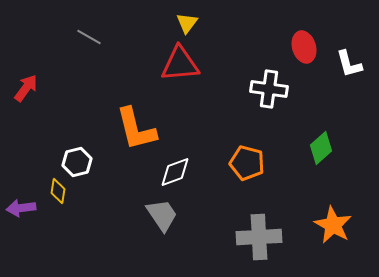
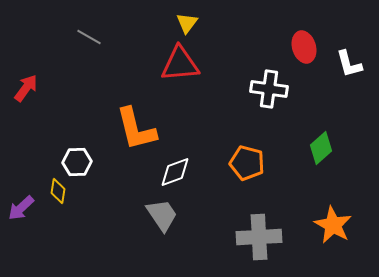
white hexagon: rotated 12 degrees clockwise
purple arrow: rotated 36 degrees counterclockwise
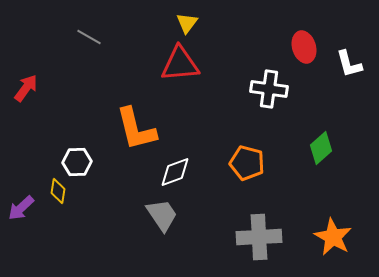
orange star: moved 12 px down
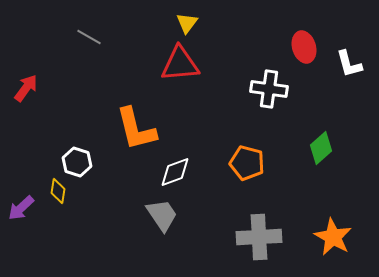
white hexagon: rotated 20 degrees clockwise
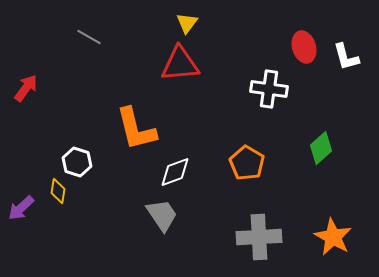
white L-shape: moved 3 px left, 7 px up
orange pentagon: rotated 16 degrees clockwise
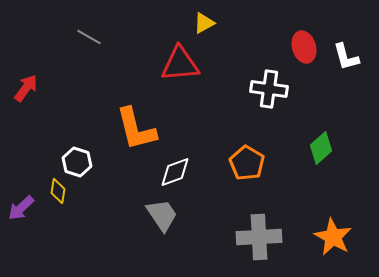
yellow triangle: moved 17 px right; rotated 25 degrees clockwise
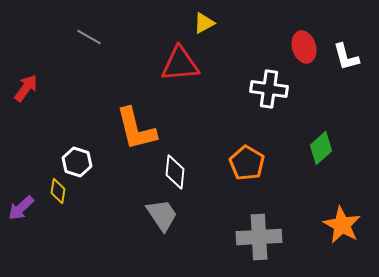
white diamond: rotated 64 degrees counterclockwise
orange star: moved 9 px right, 12 px up
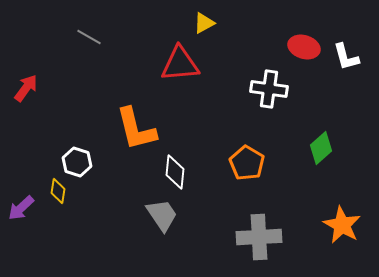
red ellipse: rotated 56 degrees counterclockwise
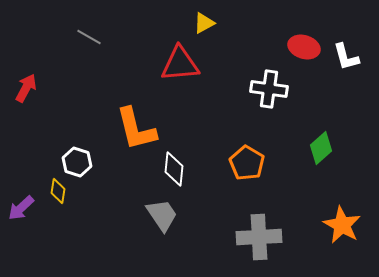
red arrow: rotated 8 degrees counterclockwise
white diamond: moved 1 px left, 3 px up
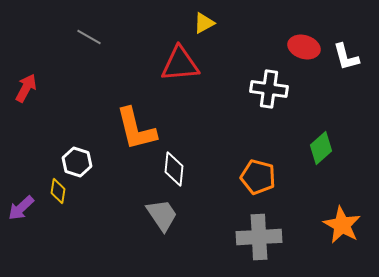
orange pentagon: moved 11 px right, 14 px down; rotated 16 degrees counterclockwise
